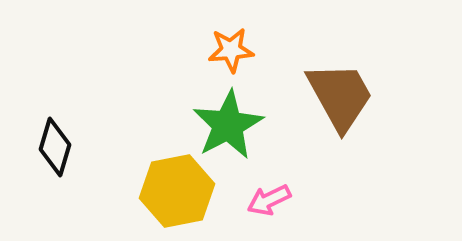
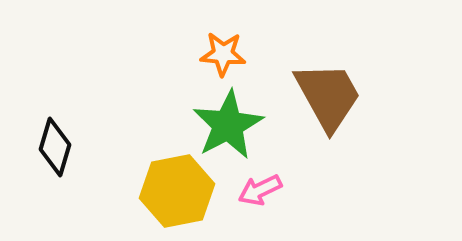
orange star: moved 8 px left, 4 px down; rotated 9 degrees clockwise
brown trapezoid: moved 12 px left
pink arrow: moved 9 px left, 10 px up
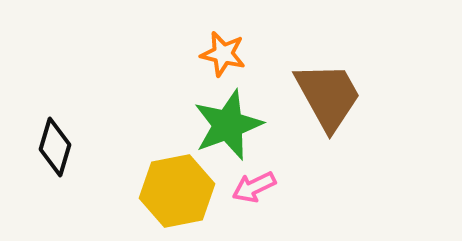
orange star: rotated 9 degrees clockwise
green star: rotated 8 degrees clockwise
pink arrow: moved 6 px left, 3 px up
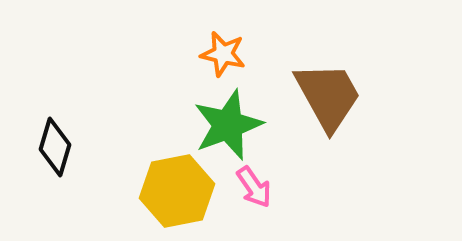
pink arrow: rotated 99 degrees counterclockwise
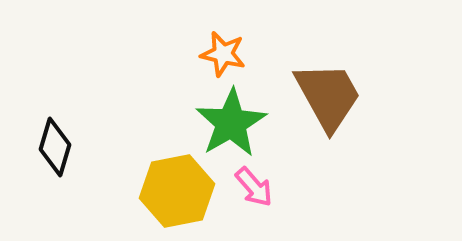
green star: moved 3 px right, 2 px up; rotated 10 degrees counterclockwise
pink arrow: rotated 6 degrees counterclockwise
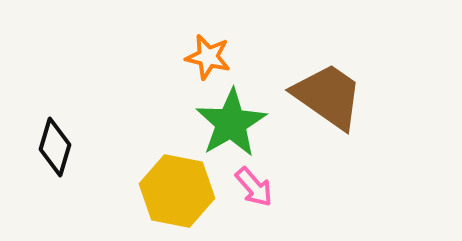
orange star: moved 15 px left, 3 px down
brown trapezoid: rotated 26 degrees counterclockwise
yellow hexagon: rotated 22 degrees clockwise
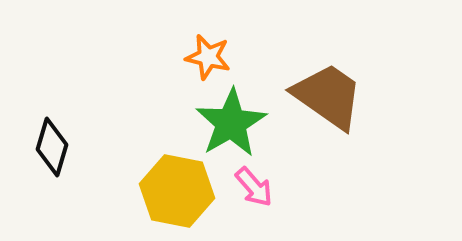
black diamond: moved 3 px left
